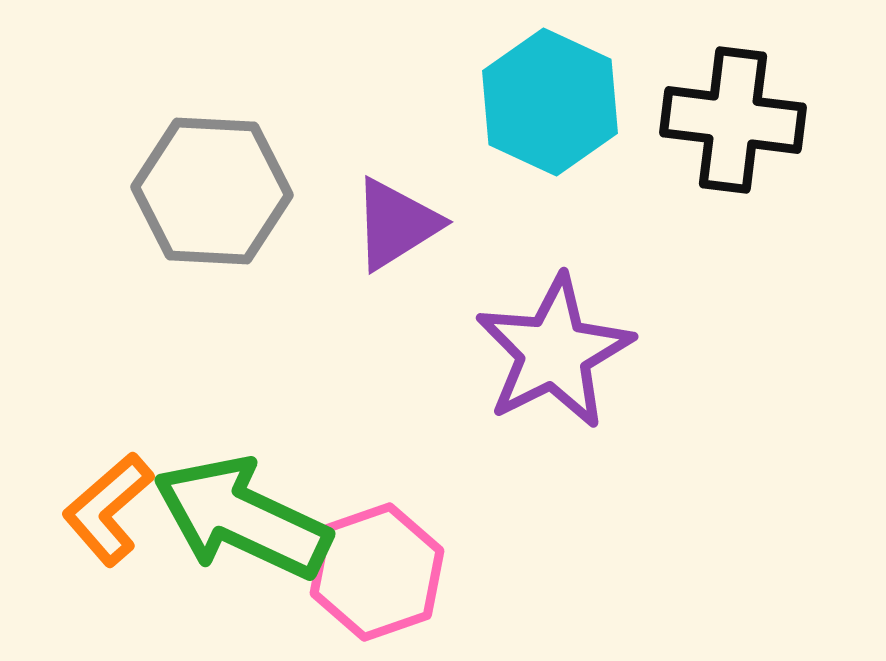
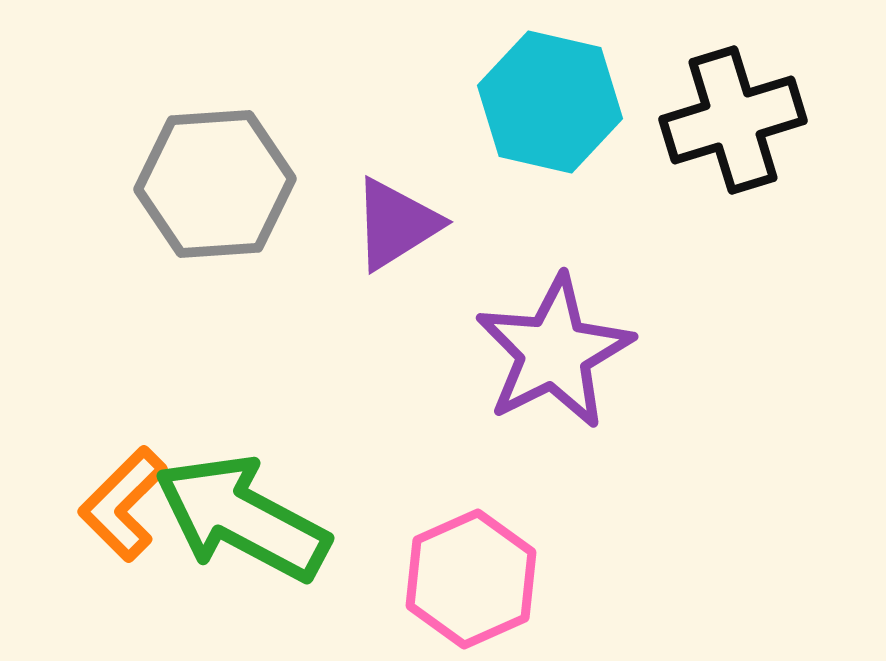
cyan hexagon: rotated 12 degrees counterclockwise
black cross: rotated 24 degrees counterclockwise
gray hexagon: moved 3 px right, 7 px up; rotated 7 degrees counterclockwise
orange L-shape: moved 15 px right, 5 px up; rotated 4 degrees counterclockwise
green arrow: rotated 3 degrees clockwise
pink hexagon: moved 94 px right, 7 px down; rotated 5 degrees counterclockwise
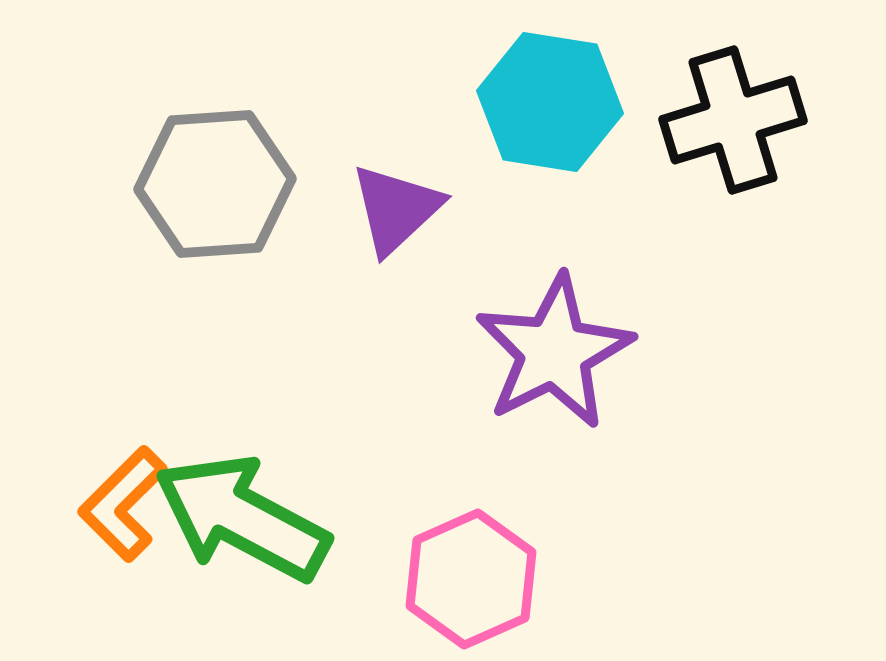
cyan hexagon: rotated 4 degrees counterclockwise
purple triangle: moved 15 px up; rotated 11 degrees counterclockwise
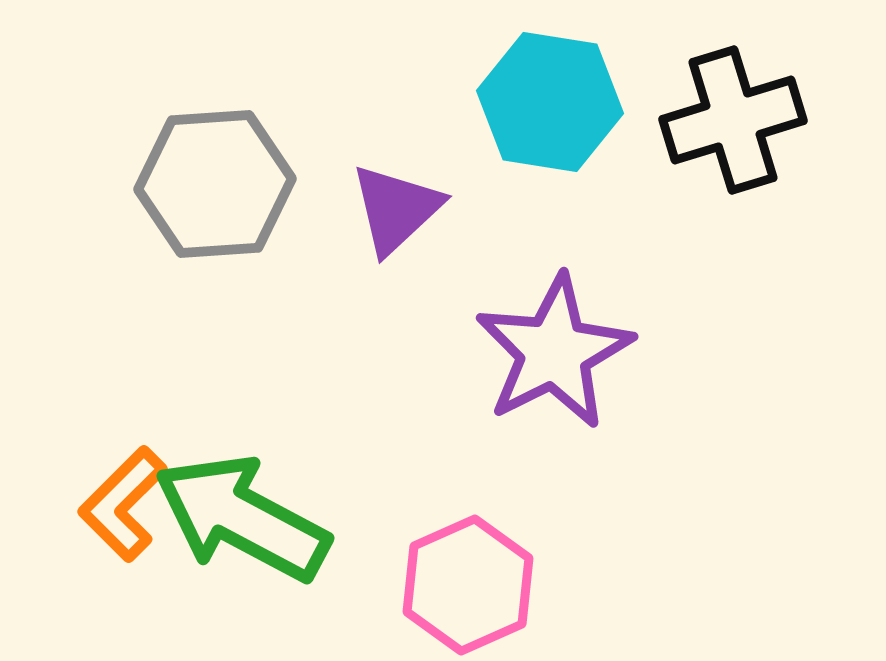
pink hexagon: moved 3 px left, 6 px down
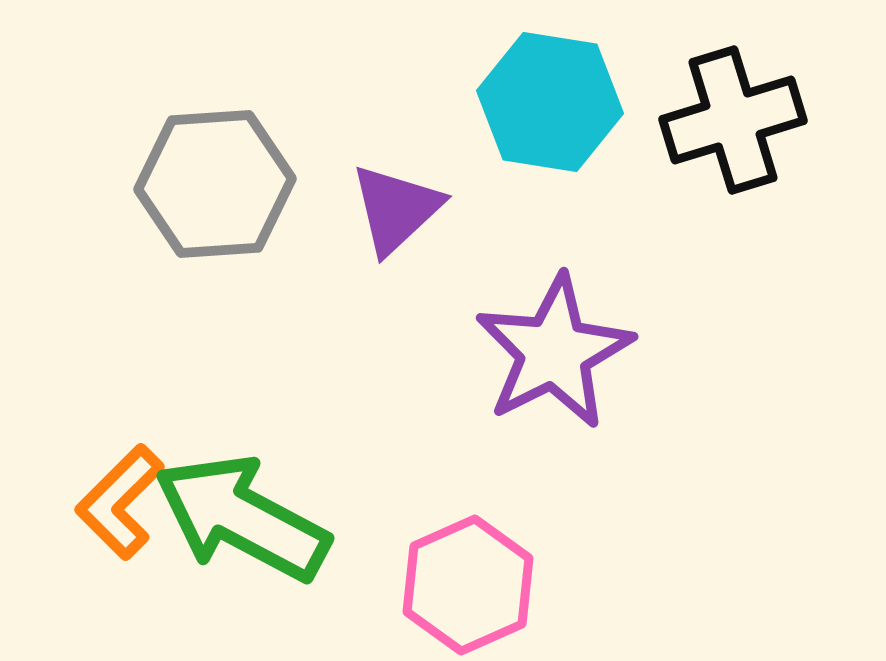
orange L-shape: moved 3 px left, 2 px up
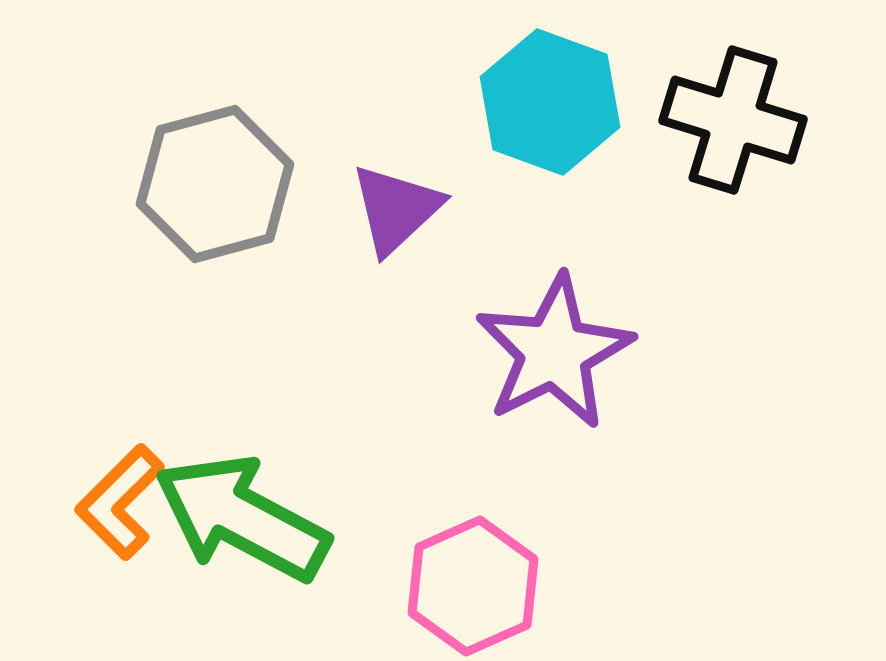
cyan hexagon: rotated 11 degrees clockwise
black cross: rotated 34 degrees clockwise
gray hexagon: rotated 11 degrees counterclockwise
pink hexagon: moved 5 px right, 1 px down
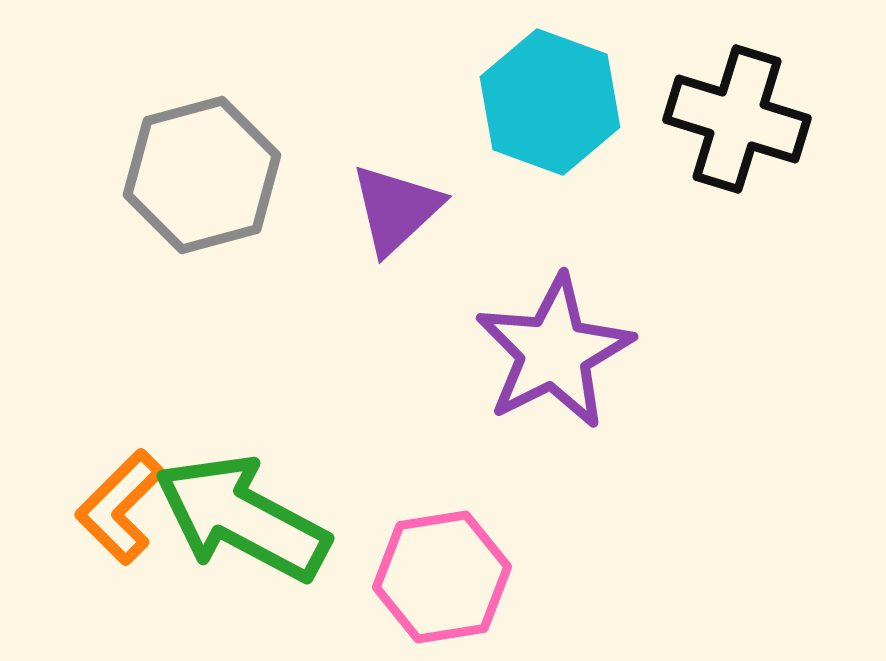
black cross: moved 4 px right, 1 px up
gray hexagon: moved 13 px left, 9 px up
orange L-shape: moved 5 px down
pink hexagon: moved 31 px left, 9 px up; rotated 15 degrees clockwise
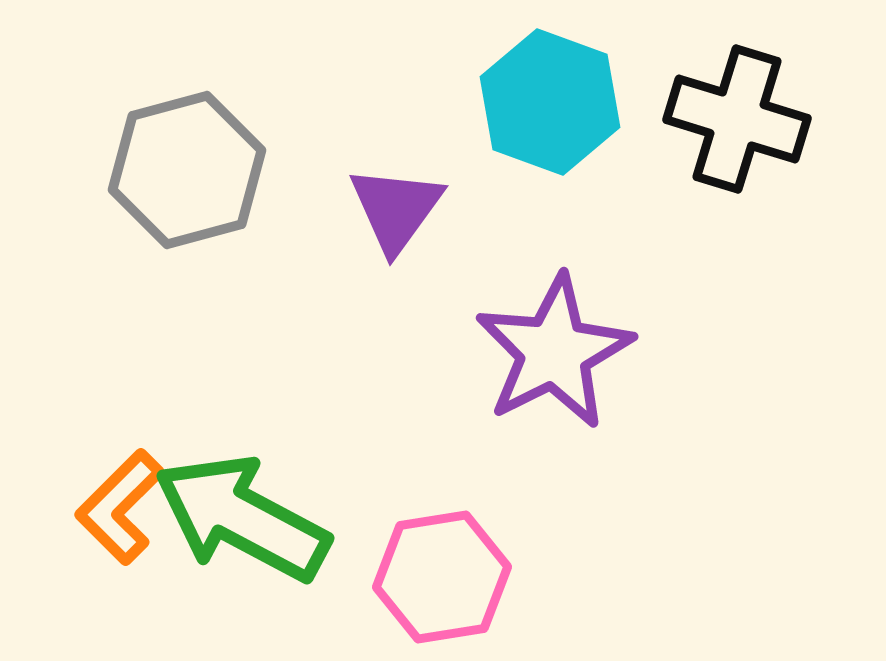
gray hexagon: moved 15 px left, 5 px up
purple triangle: rotated 11 degrees counterclockwise
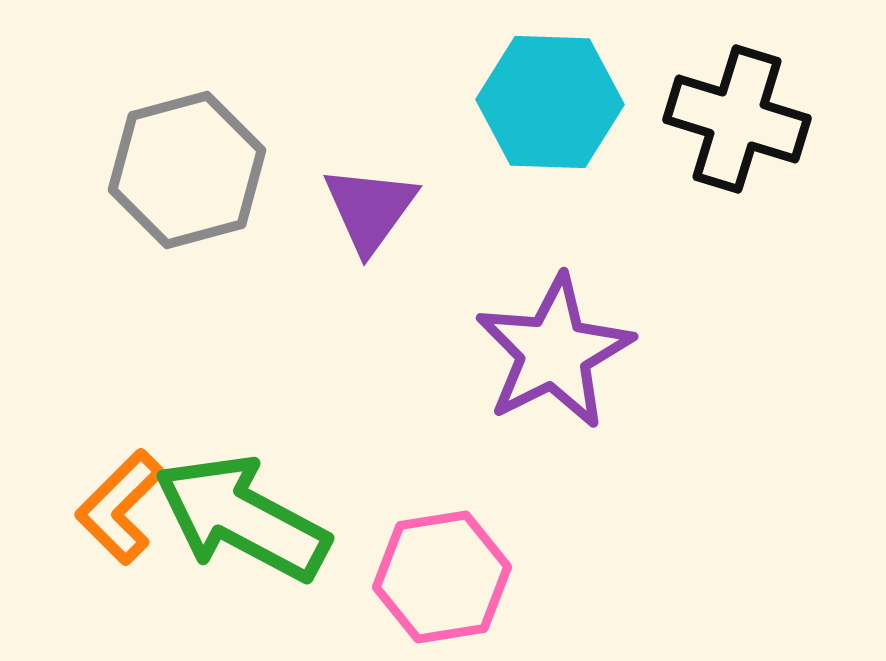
cyan hexagon: rotated 18 degrees counterclockwise
purple triangle: moved 26 px left
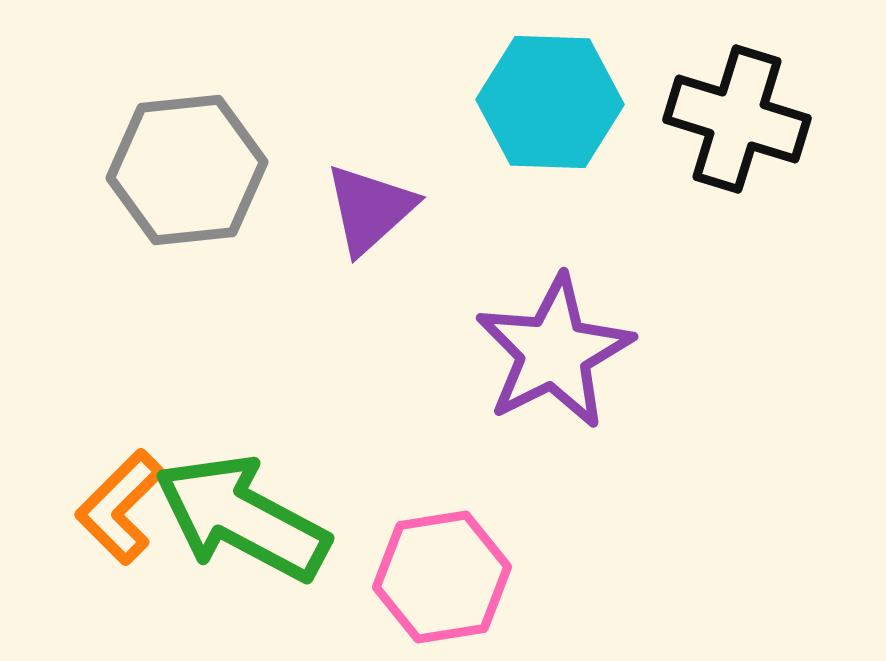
gray hexagon: rotated 9 degrees clockwise
purple triangle: rotated 12 degrees clockwise
